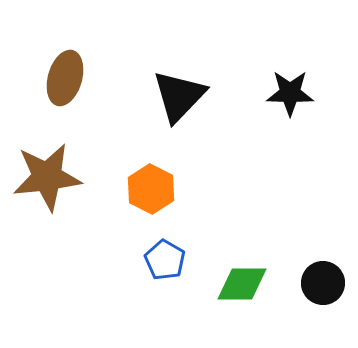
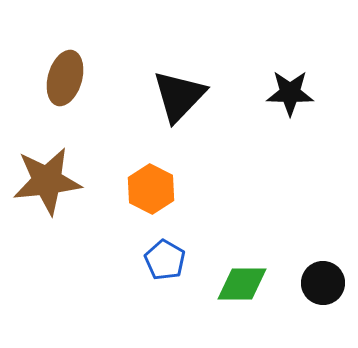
brown star: moved 4 px down
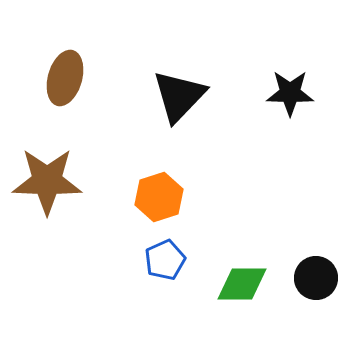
brown star: rotated 8 degrees clockwise
orange hexagon: moved 8 px right, 8 px down; rotated 15 degrees clockwise
blue pentagon: rotated 18 degrees clockwise
black circle: moved 7 px left, 5 px up
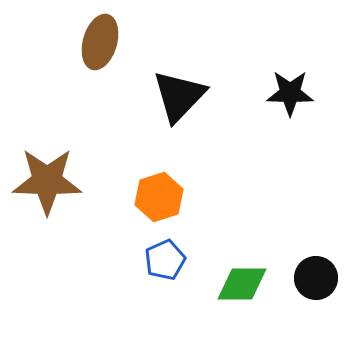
brown ellipse: moved 35 px right, 36 px up
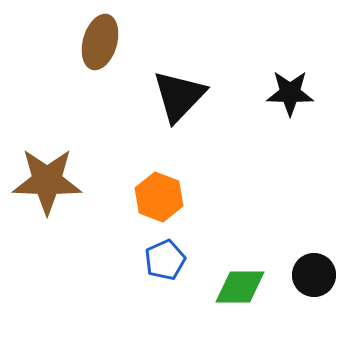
orange hexagon: rotated 21 degrees counterclockwise
black circle: moved 2 px left, 3 px up
green diamond: moved 2 px left, 3 px down
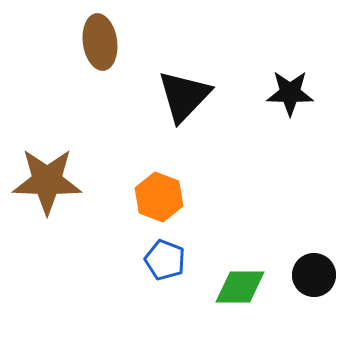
brown ellipse: rotated 24 degrees counterclockwise
black triangle: moved 5 px right
blue pentagon: rotated 27 degrees counterclockwise
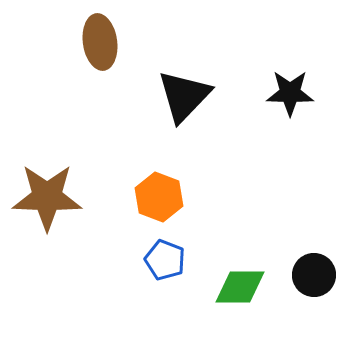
brown star: moved 16 px down
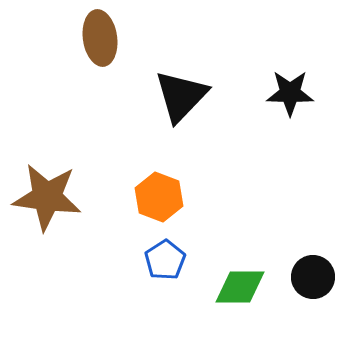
brown ellipse: moved 4 px up
black triangle: moved 3 px left
brown star: rotated 6 degrees clockwise
blue pentagon: rotated 18 degrees clockwise
black circle: moved 1 px left, 2 px down
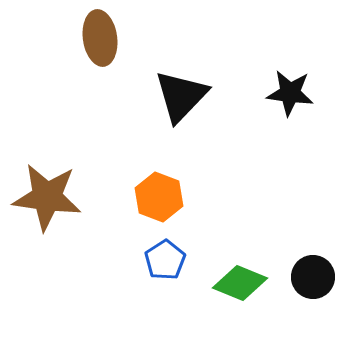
black star: rotated 6 degrees clockwise
green diamond: moved 4 px up; rotated 22 degrees clockwise
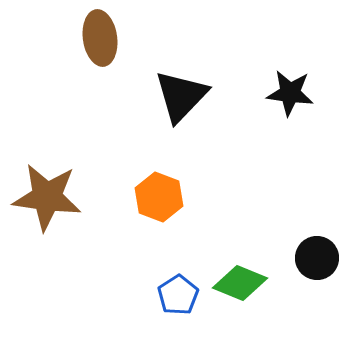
blue pentagon: moved 13 px right, 35 px down
black circle: moved 4 px right, 19 px up
